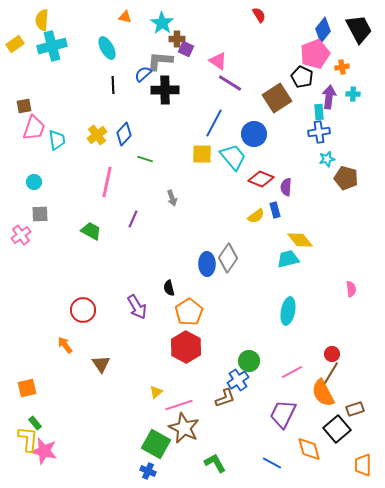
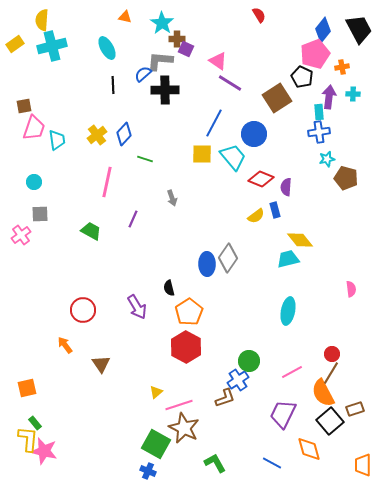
black square at (337, 429): moved 7 px left, 8 px up
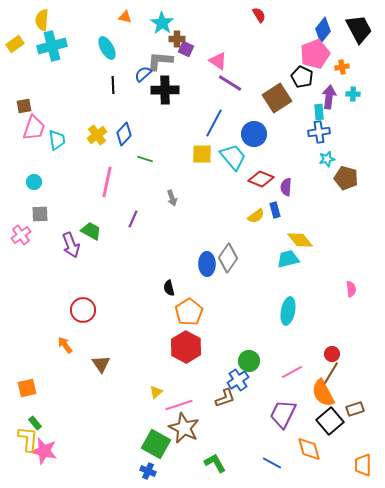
purple arrow at (137, 307): moved 66 px left, 62 px up; rotated 10 degrees clockwise
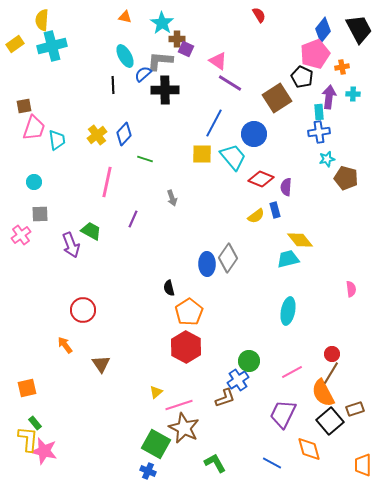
cyan ellipse at (107, 48): moved 18 px right, 8 px down
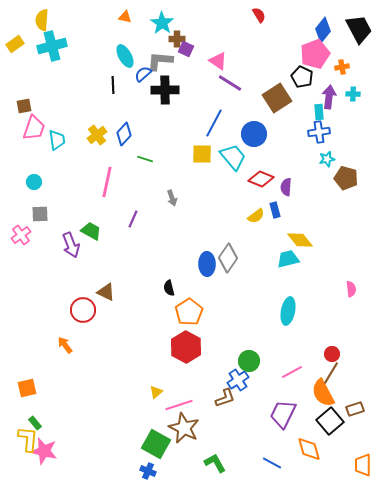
brown triangle at (101, 364): moved 5 px right, 72 px up; rotated 30 degrees counterclockwise
